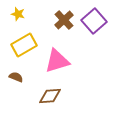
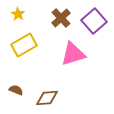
yellow star: rotated 16 degrees clockwise
brown cross: moved 3 px left, 2 px up
pink triangle: moved 16 px right, 7 px up
brown semicircle: moved 13 px down
brown diamond: moved 3 px left, 2 px down
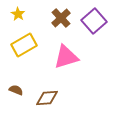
pink triangle: moved 7 px left, 3 px down
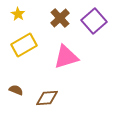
brown cross: moved 1 px left
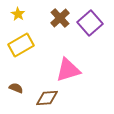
purple square: moved 4 px left, 2 px down
yellow rectangle: moved 3 px left
pink triangle: moved 2 px right, 13 px down
brown semicircle: moved 2 px up
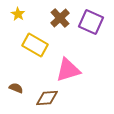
purple square: moved 1 px right, 1 px up; rotated 25 degrees counterclockwise
yellow rectangle: moved 14 px right; rotated 60 degrees clockwise
